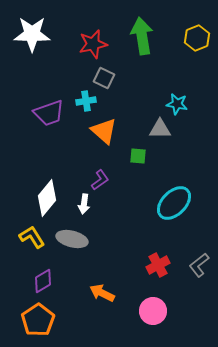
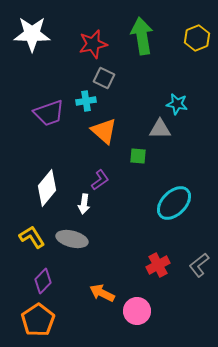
white diamond: moved 10 px up
purple diamond: rotated 15 degrees counterclockwise
pink circle: moved 16 px left
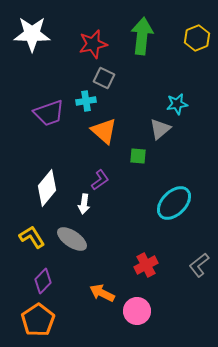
green arrow: rotated 15 degrees clockwise
cyan star: rotated 20 degrees counterclockwise
gray triangle: rotated 40 degrees counterclockwise
gray ellipse: rotated 20 degrees clockwise
red cross: moved 12 px left
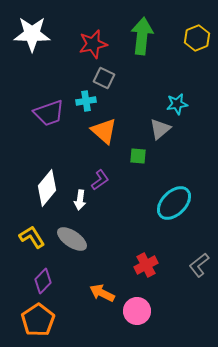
white arrow: moved 4 px left, 4 px up
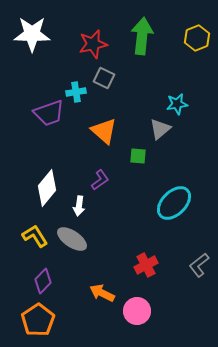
cyan cross: moved 10 px left, 9 px up
white arrow: moved 1 px left, 6 px down
yellow L-shape: moved 3 px right, 1 px up
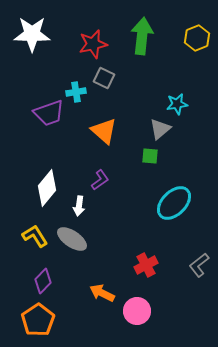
green square: moved 12 px right
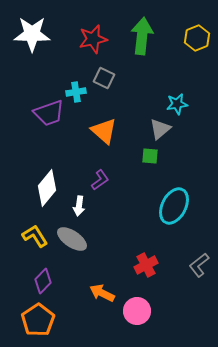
red star: moved 5 px up
cyan ellipse: moved 3 px down; rotated 18 degrees counterclockwise
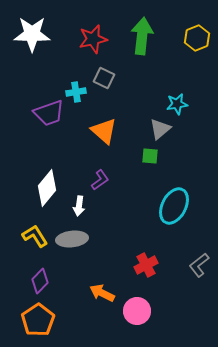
gray ellipse: rotated 40 degrees counterclockwise
purple diamond: moved 3 px left
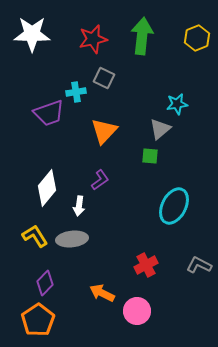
orange triangle: rotated 32 degrees clockwise
gray L-shape: rotated 65 degrees clockwise
purple diamond: moved 5 px right, 2 px down
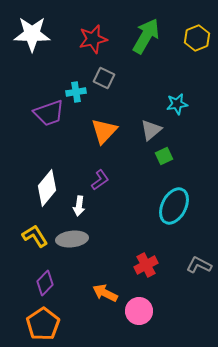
green arrow: moved 4 px right; rotated 24 degrees clockwise
gray triangle: moved 9 px left, 1 px down
green square: moved 14 px right; rotated 30 degrees counterclockwise
orange arrow: moved 3 px right
pink circle: moved 2 px right
orange pentagon: moved 5 px right, 4 px down
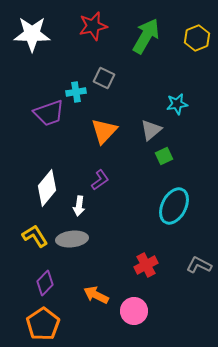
red star: moved 13 px up
orange arrow: moved 9 px left, 2 px down
pink circle: moved 5 px left
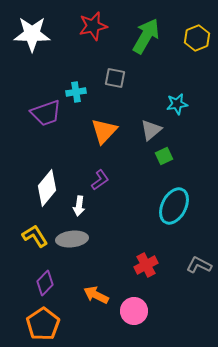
gray square: moved 11 px right; rotated 15 degrees counterclockwise
purple trapezoid: moved 3 px left
